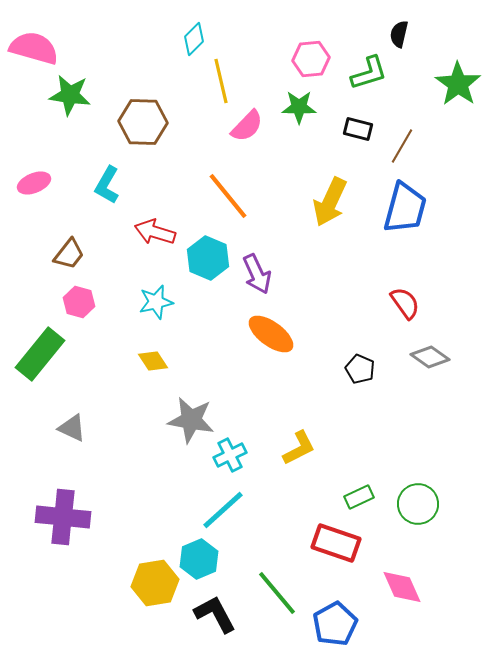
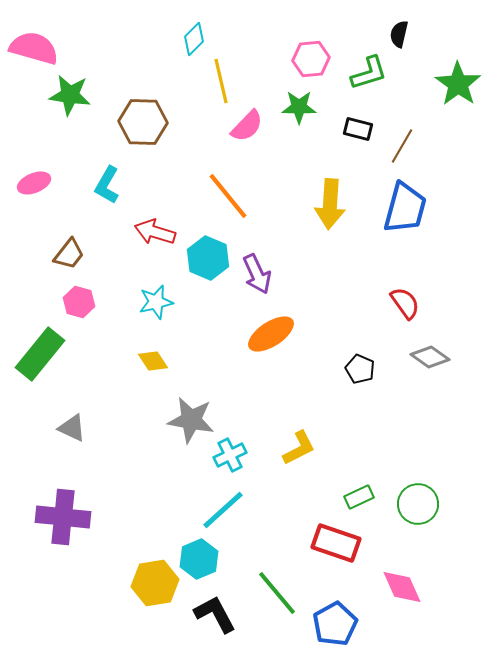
yellow arrow at (330, 202): moved 2 px down; rotated 21 degrees counterclockwise
orange ellipse at (271, 334): rotated 69 degrees counterclockwise
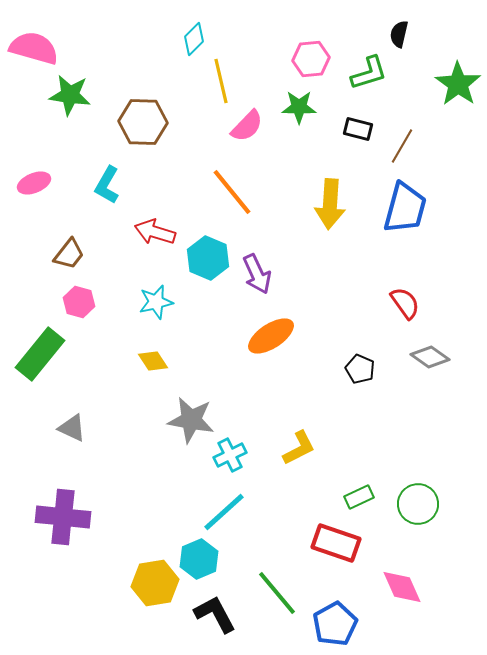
orange line at (228, 196): moved 4 px right, 4 px up
orange ellipse at (271, 334): moved 2 px down
cyan line at (223, 510): moved 1 px right, 2 px down
